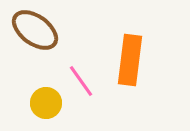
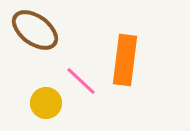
orange rectangle: moved 5 px left
pink line: rotated 12 degrees counterclockwise
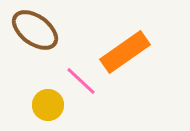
orange rectangle: moved 8 px up; rotated 48 degrees clockwise
yellow circle: moved 2 px right, 2 px down
